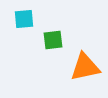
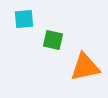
green square: rotated 20 degrees clockwise
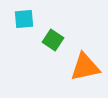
green square: rotated 20 degrees clockwise
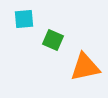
green square: rotated 10 degrees counterclockwise
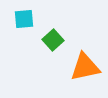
green square: rotated 25 degrees clockwise
